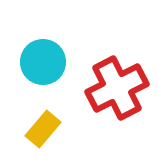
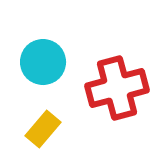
red cross: rotated 12 degrees clockwise
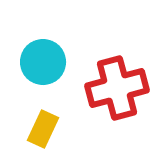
yellow rectangle: rotated 15 degrees counterclockwise
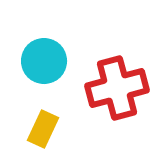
cyan circle: moved 1 px right, 1 px up
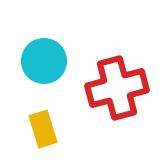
yellow rectangle: rotated 42 degrees counterclockwise
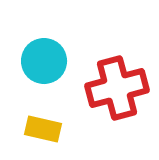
yellow rectangle: rotated 60 degrees counterclockwise
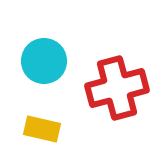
yellow rectangle: moved 1 px left
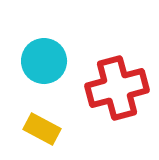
yellow rectangle: rotated 15 degrees clockwise
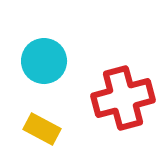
red cross: moved 6 px right, 10 px down
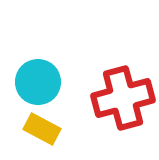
cyan circle: moved 6 px left, 21 px down
